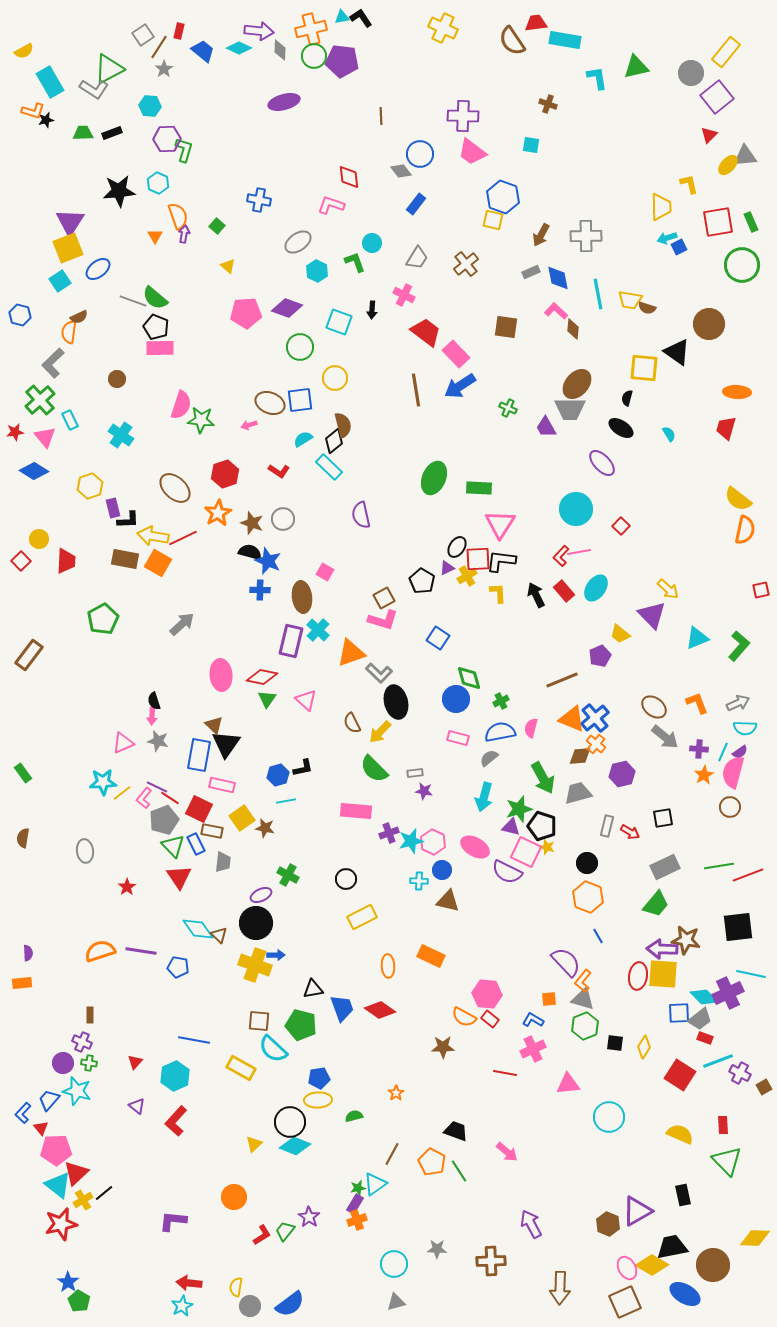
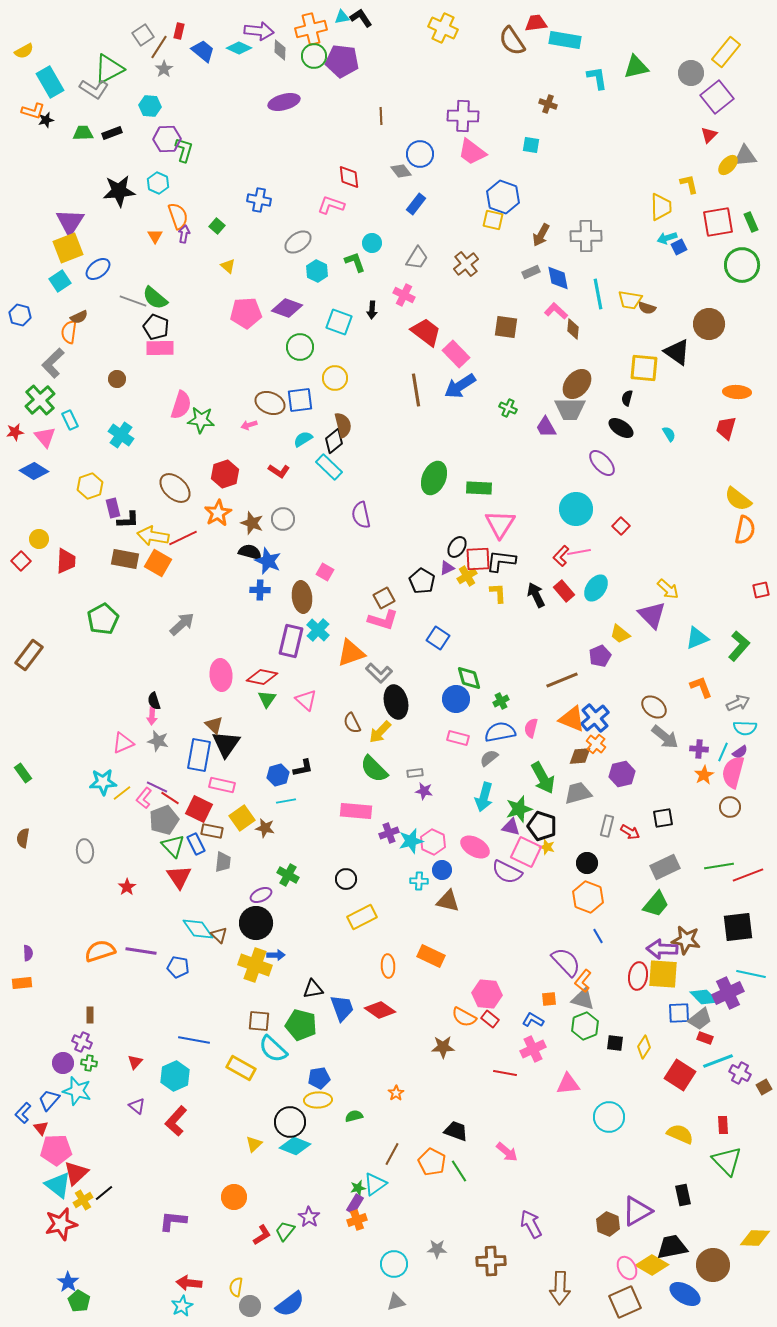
orange L-shape at (697, 703): moved 4 px right, 16 px up
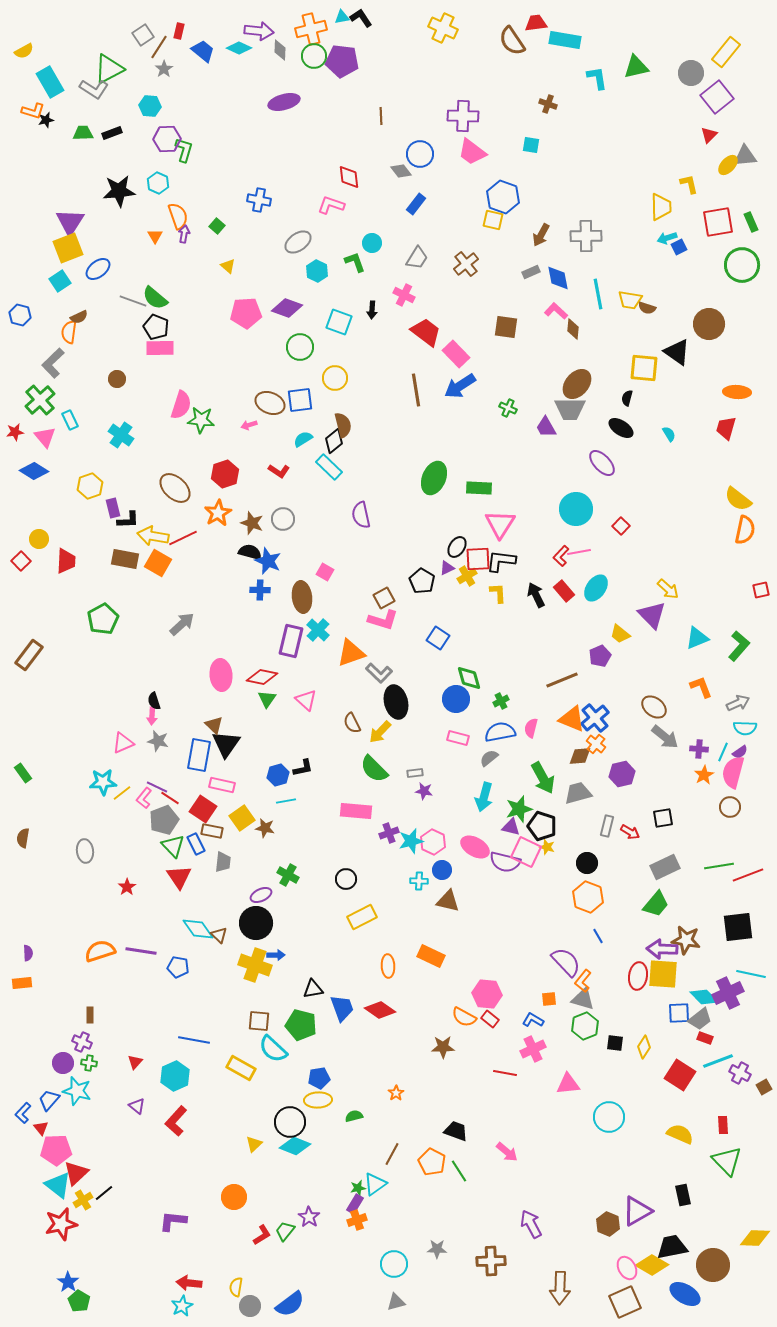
red square at (199, 809): moved 4 px right; rotated 8 degrees clockwise
purple semicircle at (507, 872): moved 2 px left, 10 px up; rotated 12 degrees counterclockwise
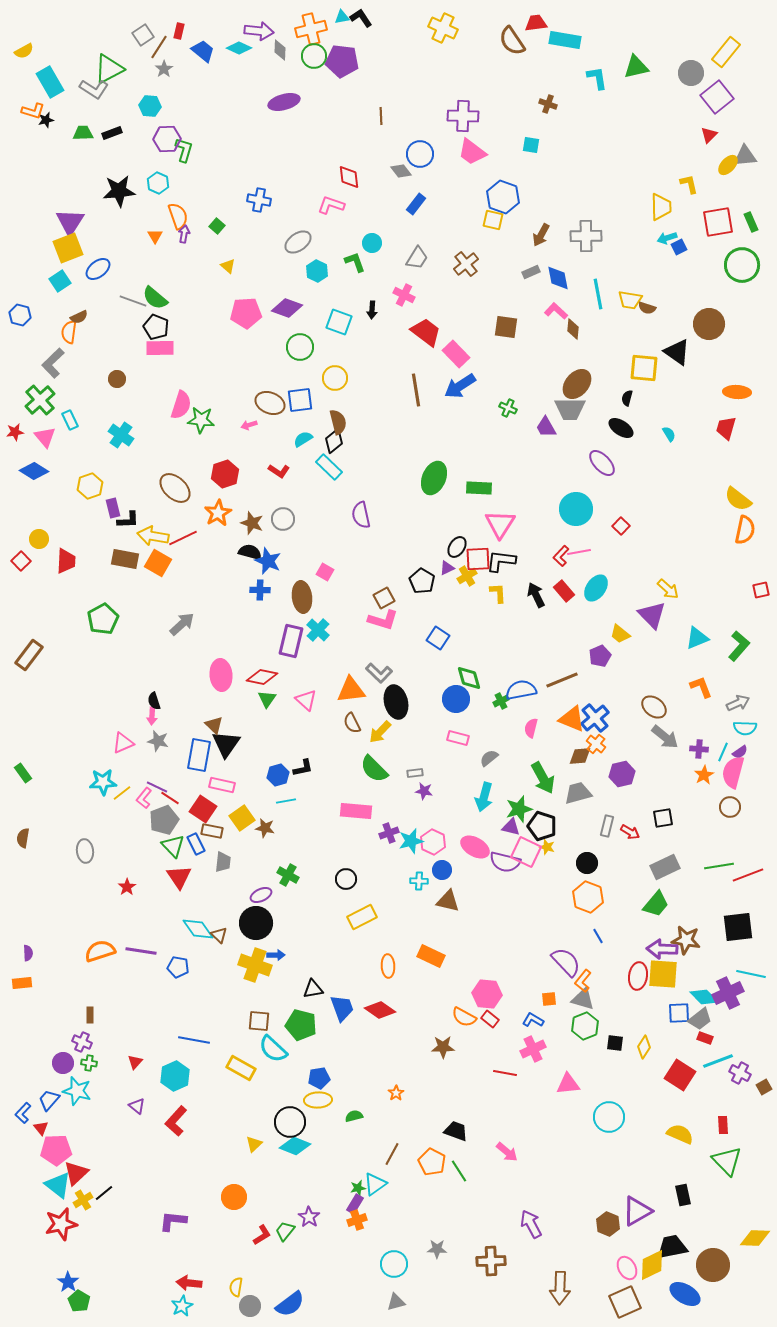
brown semicircle at (343, 425): moved 5 px left, 3 px up
orange triangle at (351, 653): moved 37 px down; rotated 12 degrees clockwise
blue semicircle at (500, 732): moved 21 px right, 42 px up
yellow diamond at (652, 1265): rotated 56 degrees counterclockwise
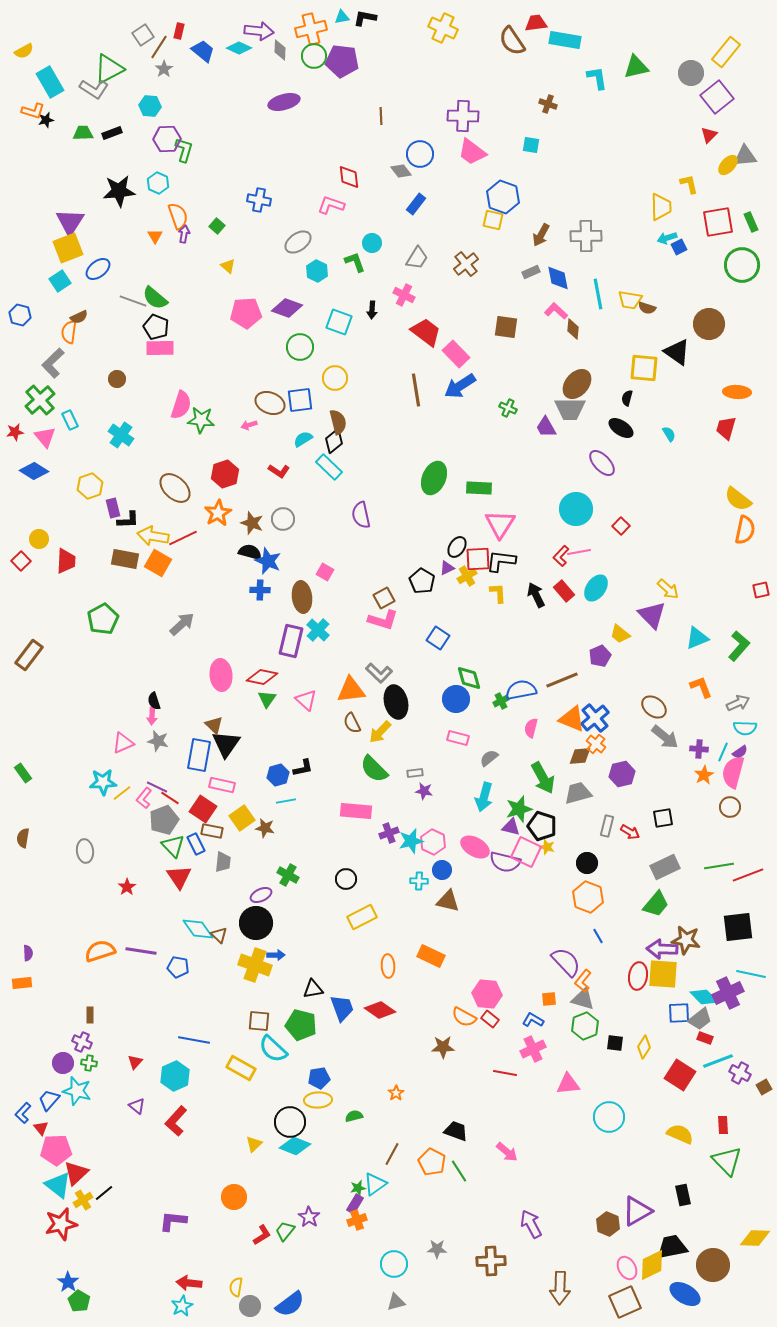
black L-shape at (361, 18): moved 4 px right; rotated 45 degrees counterclockwise
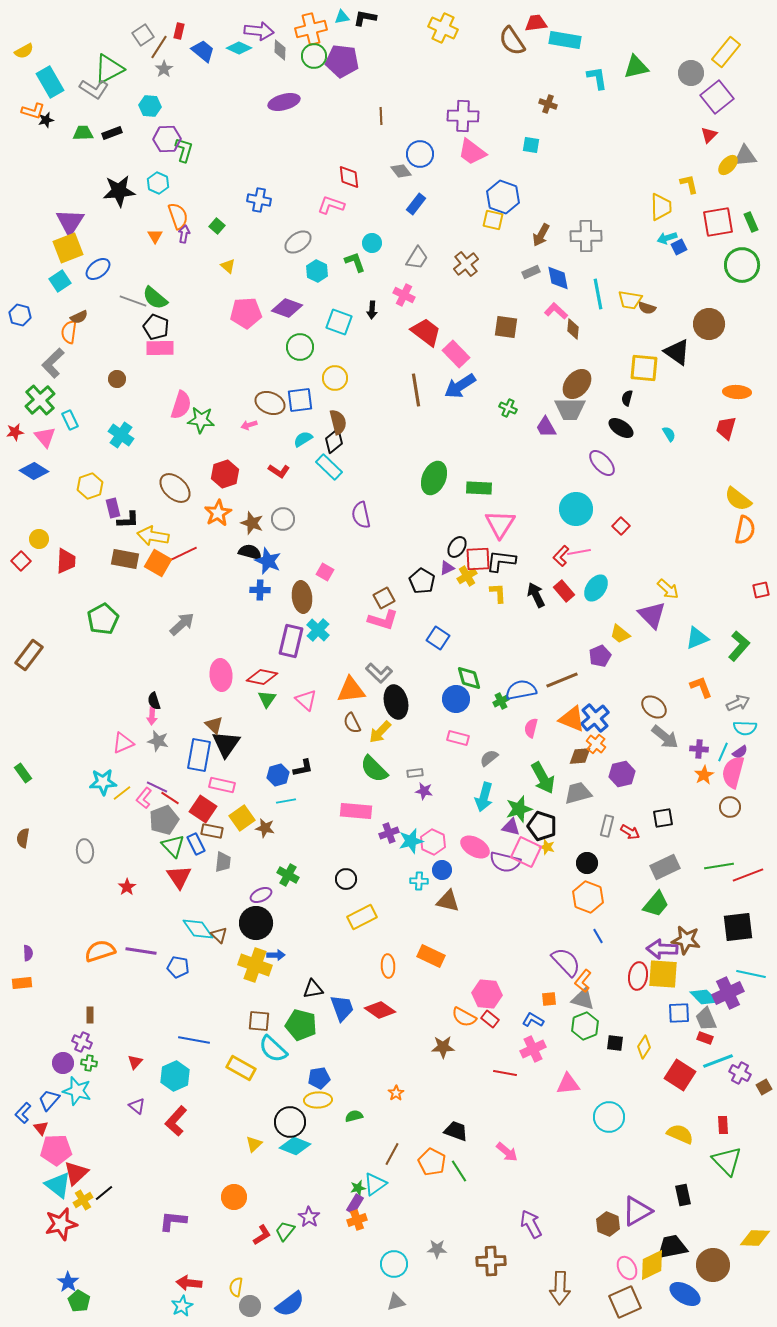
red line at (183, 538): moved 16 px down
gray trapezoid at (700, 1019): moved 6 px right; rotated 105 degrees clockwise
